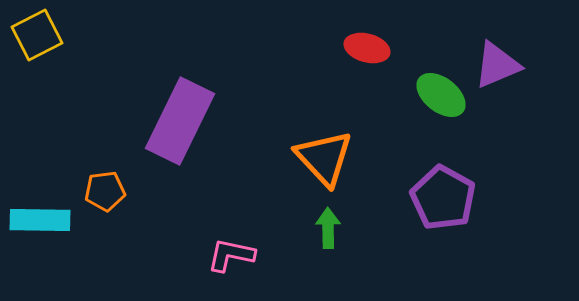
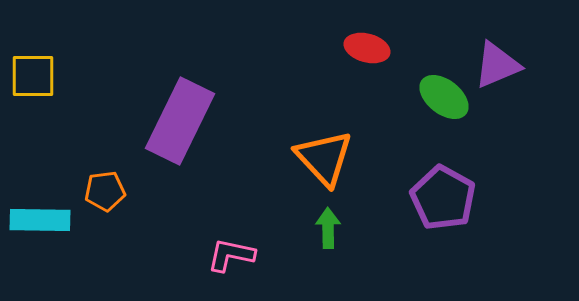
yellow square: moved 4 px left, 41 px down; rotated 27 degrees clockwise
green ellipse: moved 3 px right, 2 px down
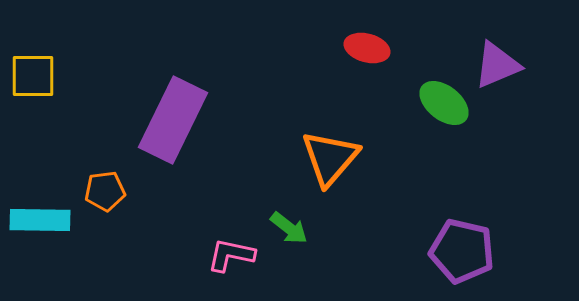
green ellipse: moved 6 px down
purple rectangle: moved 7 px left, 1 px up
orange triangle: moved 6 px right; rotated 24 degrees clockwise
purple pentagon: moved 19 px right, 53 px down; rotated 16 degrees counterclockwise
green arrow: moved 39 px left; rotated 129 degrees clockwise
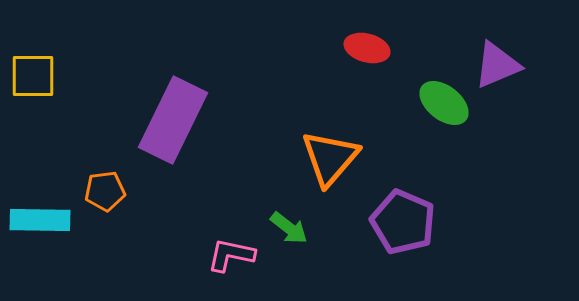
purple pentagon: moved 59 px left, 29 px up; rotated 10 degrees clockwise
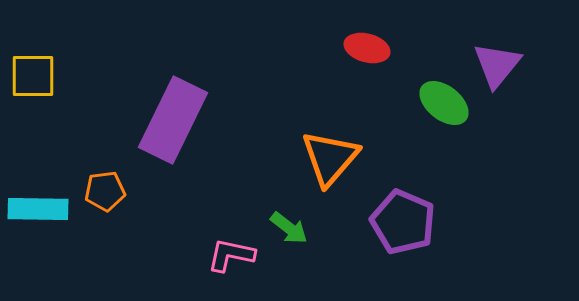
purple triangle: rotated 28 degrees counterclockwise
cyan rectangle: moved 2 px left, 11 px up
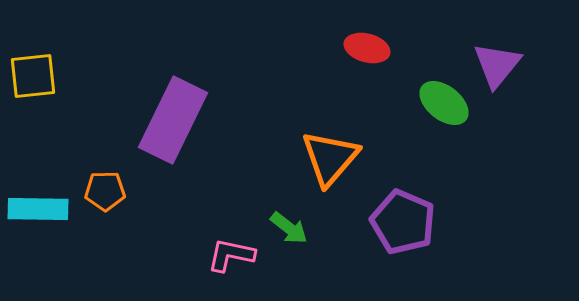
yellow square: rotated 6 degrees counterclockwise
orange pentagon: rotated 6 degrees clockwise
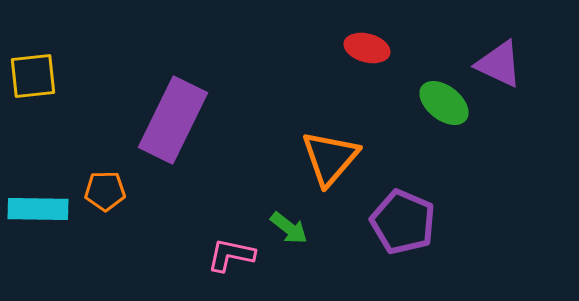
purple triangle: moved 2 px right, 1 px up; rotated 44 degrees counterclockwise
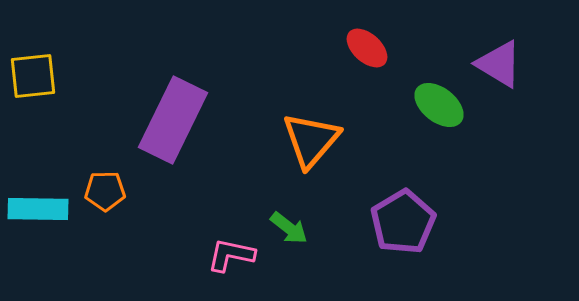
red ellipse: rotated 27 degrees clockwise
purple triangle: rotated 6 degrees clockwise
green ellipse: moved 5 px left, 2 px down
orange triangle: moved 19 px left, 18 px up
purple pentagon: rotated 18 degrees clockwise
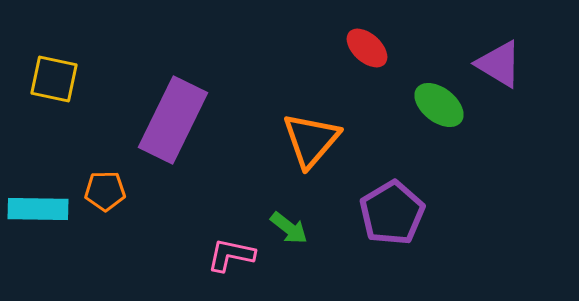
yellow square: moved 21 px right, 3 px down; rotated 18 degrees clockwise
purple pentagon: moved 11 px left, 9 px up
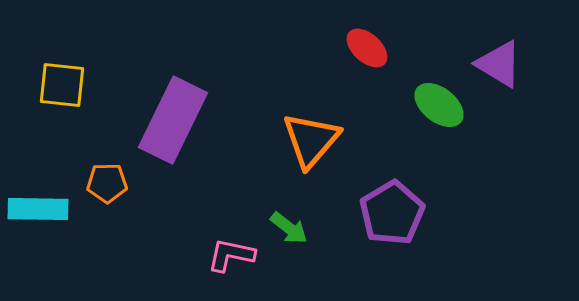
yellow square: moved 8 px right, 6 px down; rotated 6 degrees counterclockwise
orange pentagon: moved 2 px right, 8 px up
